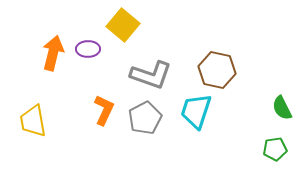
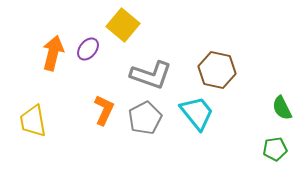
purple ellipse: rotated 50 degrees counterclockwise
cyan trapezoid: moved 1 px right, 2 px down; rotated 123 degrees clockwise
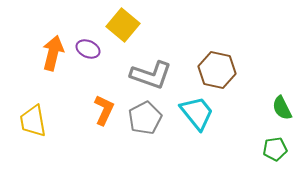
purple ellipse: rotated 75 degrees clockwise
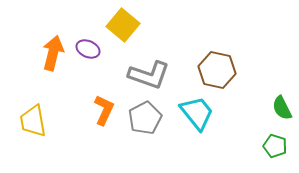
gray L-shape: moved 2 px left
green pentagon: moved 3 px up; rotated 25 degrees clockwise
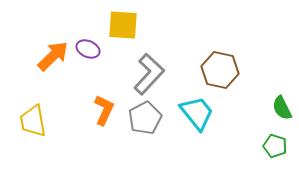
yellow square: rotated 36 degrees counterclockwise
orange arrow: moved 3 px down; rotated 32 degrees clockwise
brown hexagon: moved 3 px right
gray L-shape: moved 1 px up; rotated 66 degrees counterclockwise
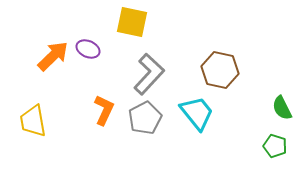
yellow square: moved 9 px right, 3 px up; rotated 8 degrees clockwise
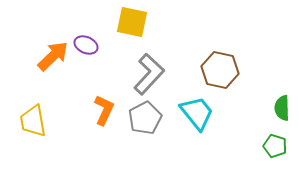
purple ellipse: moved 2 px left, 4 px up
green semicircle: rotated 25 degrees clockwise
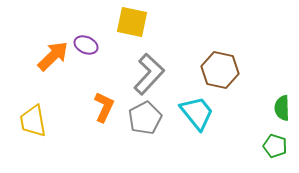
orange L-shape: moved 3 px up
